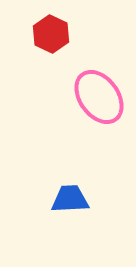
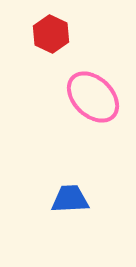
pink ellipse: moved 6 px left; rotated 10 degrees counterclockwise
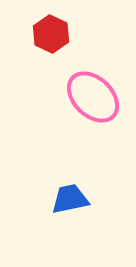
blue trapezoid: rotated 9 degrees counterclockwise
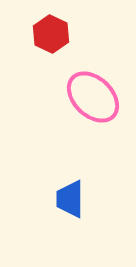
blue trapezoid: rotated 78 degrees counterclockwise
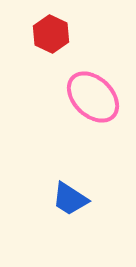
blue trapezoid: rotated 57 degrees counterclockwise
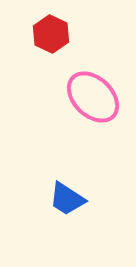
blue trapezoid: moved 3 px left
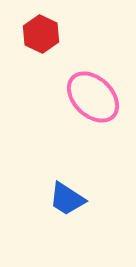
red hexagon: moved 10 px left
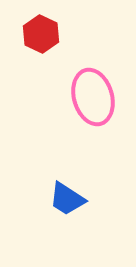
pink ellipse: rotated 30 degrees clockwise
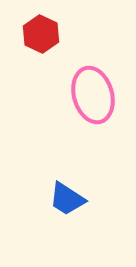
pink ellipse: moved 2 px up
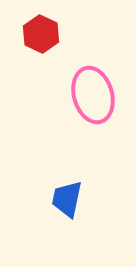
blue trapezoid: rotated 69 degrees clockwise
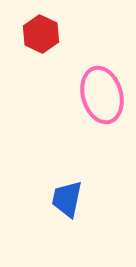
pink ellipse: moved 9 px right
